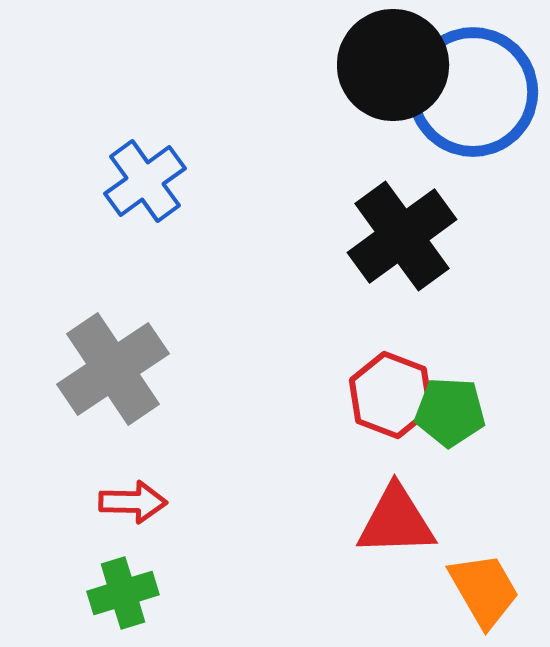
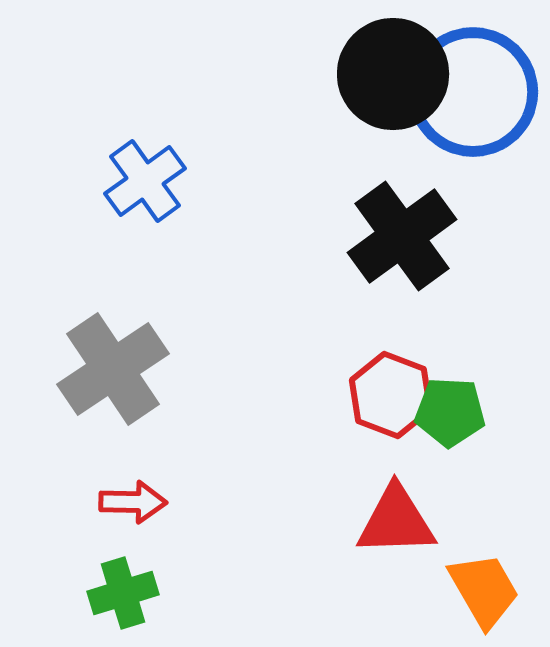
black circle: moved 9 px down
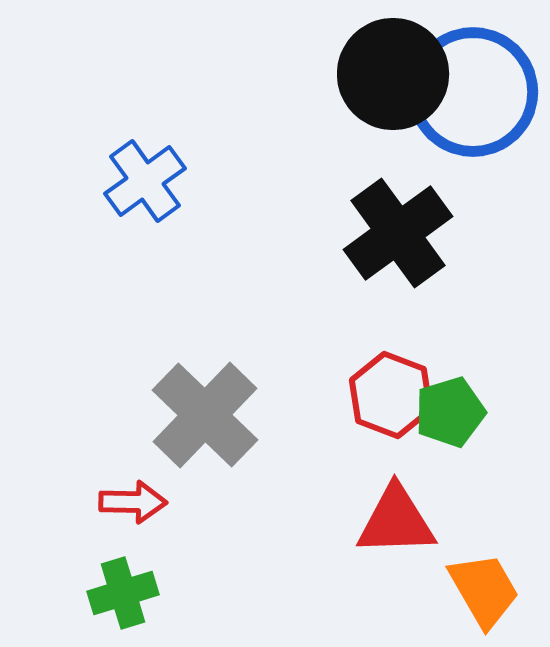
black cross: moved 4 px left, 3 px up
gray cross: moved 92 px right, 46 px down; rotated 12 degrees counterclockwise
green pentagon: rotated 20 degrees counterclockwise
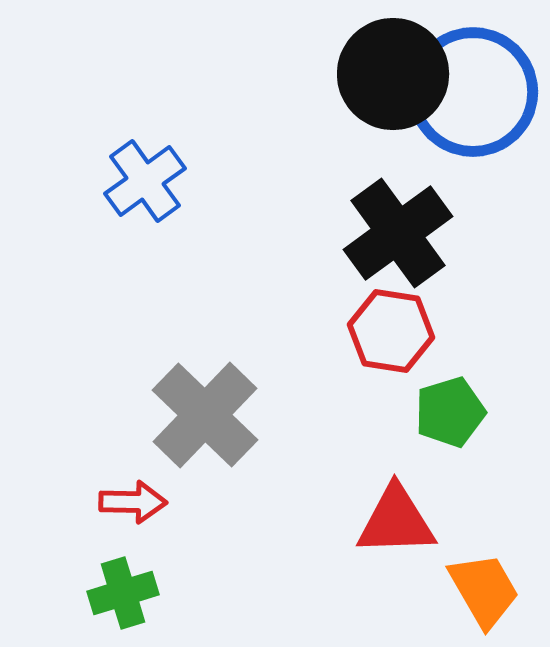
red hexagon: moved 64 px up; rotated 12 degrees counterclockwise
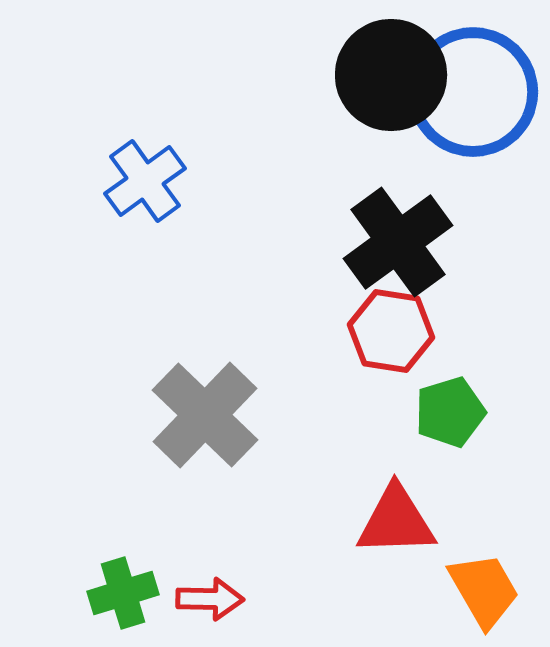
black circle: moved 2 px left, 1 px down
black cross: moved 9 px down
red arrow: moved 77 px right, 97 px down
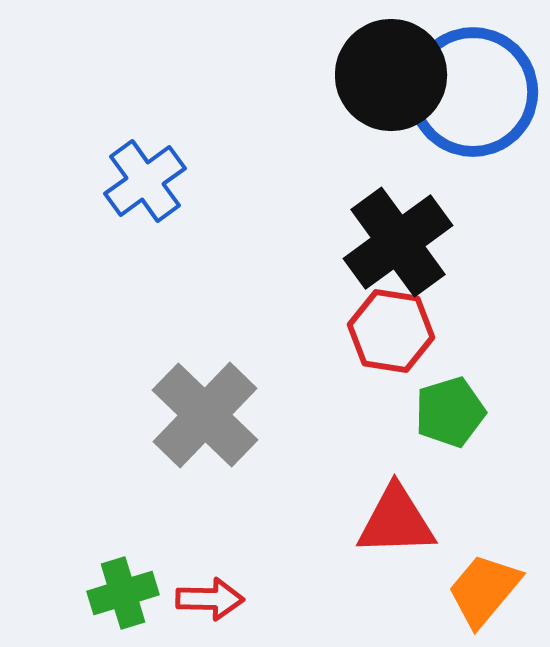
orange trapezoid: rotated 110 degrees counterclockwise
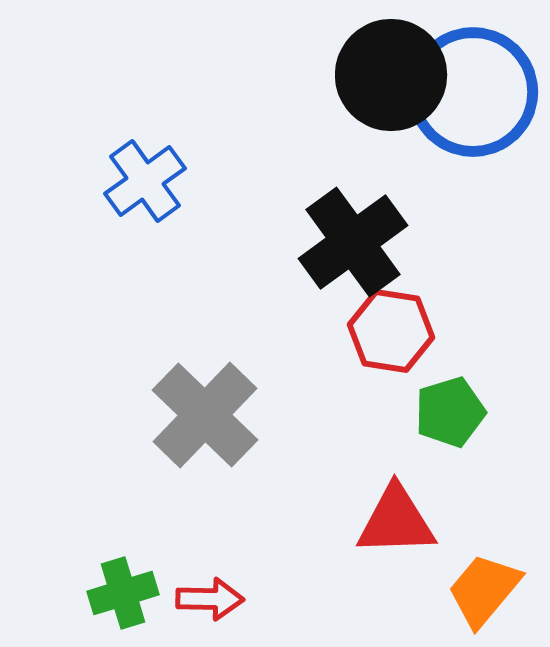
black cross: moved 45 px left
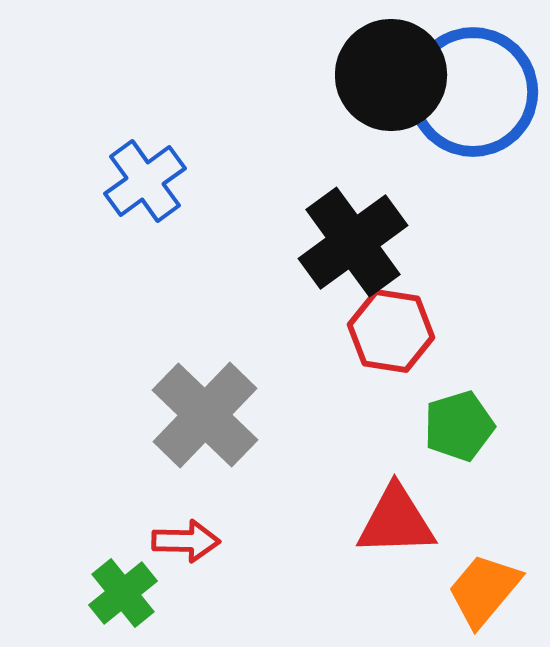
green pentagon: moved 9 px right, 14 px down
green cross: rotated 22 degrees counterclockwise
red arrow: moved 24 px left, 58 px up
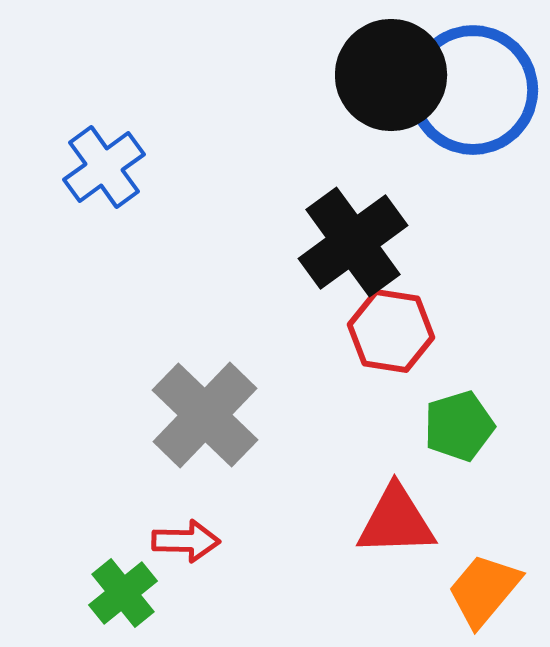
blue circle: moved 2 px up
blue cross: moved 41 px left, 14 px up
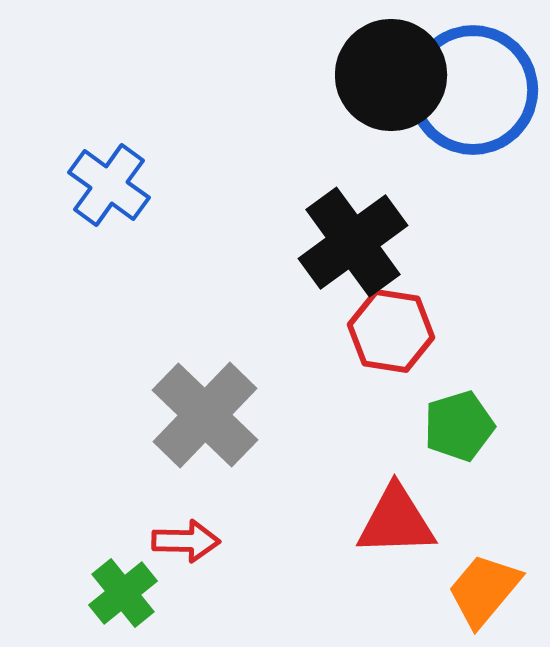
blue cross: moved 5 px right, 18 px down; rotated 18 degrees counterclockwise
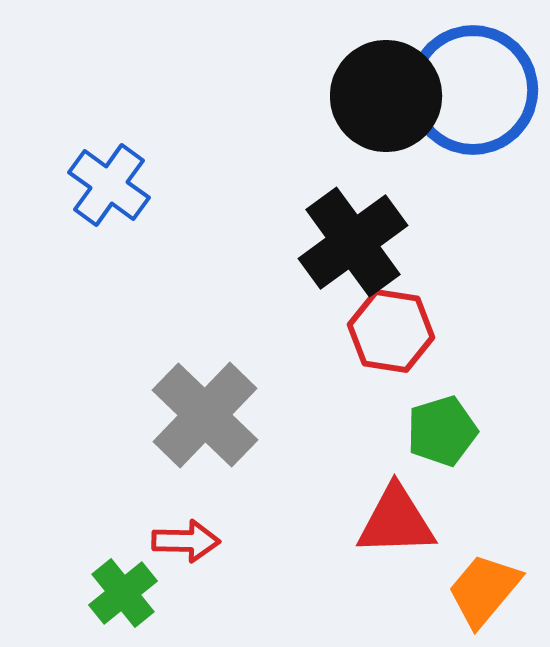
black circle: moved 5 px left, 21 px down
green pentagon: moved 17 px left, 5 px down
